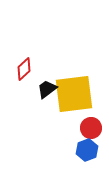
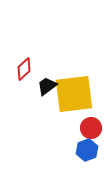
black trapezoid: moved 3 px up
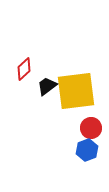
yellow square: moved 2 px right, 3 px up
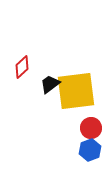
red diamond: moved 2 px left, 2 px up
black trapezoid: moved 3 px right, 2 px up
blue hexagon: moved 3 px right
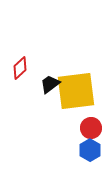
red diamond: moved 2 px left, 1 px down
blue hexagon: rotated 10 degrees counterclockwise
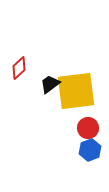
red diamond: moved 1 px left
red circle: moved 3 px left
blue hexagon: rotated 10 degrees clockwise
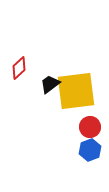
red circle: moved 2 px right, 1 px up
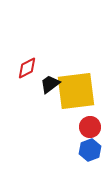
red diamond: moved 8 px right; rotated 15 degrees clockwise
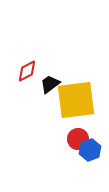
red diamond: moved 3 px down
yellow square: moved 9 px down
red circle: moved 12 px left, 12 px down
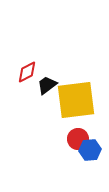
red diamond: moved 1 px down
black trapezoid: moved 3 px left, 1 px down
blue hexagon: rotated 15 degrees clockwise
